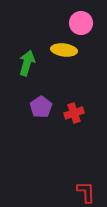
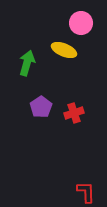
yellow ellipse: rotated 15 degrees clockwise
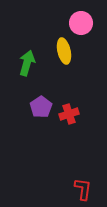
yellow ellipse: moved 1 px down; rotated 55 degrees clockwise
red cross: moved 5 px left, 1 px down
red L-shape: moved 3 px left, 3 px up; rotated 10 degrees clockwise
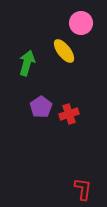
yellow ellipse: rotated 25 degrees counterclockwise
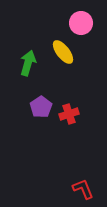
yellow ellipse: moved 1 px left, 1 px down
green arrow: moved 1 px right
red L-shape: rotated 30 degrees counterclockwise
